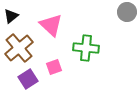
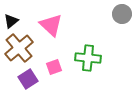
gray circle: moved 5 px left, 2 px down
black triangle: moved 5 px down
green cross: moved 2 px right, 10 px down
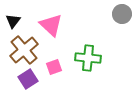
black triangle: moved 2 px right; rotated 14 degrees counterclockwise
brown cross: moved 5 px right, 2 px down
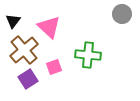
pink triangle: moved 2 px left, 2 px down
green cross: moved 3 px up
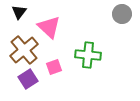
black triangle: moved 6 px right, 9 px up
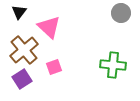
gray circle: moved 1 px left, 1 px up
green cross: moved 25 px right, 10 px down
purple square: moved 6 px left
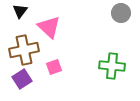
black triangle: moved 1 px right, 1 px up
brown cross: rotated 28 degrees clockwise
green cross: moved 1 px left, 1 px down
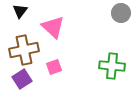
pink triangle: moved 4 px right
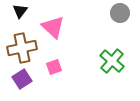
gray circle: moved 1 px left
brown cross: moved 2 px left, 2 px up
green cross: moved 5 px up; rotated 35 degrees clockwise
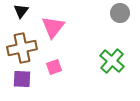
black triangle: moved 1 px right
pink triangle: rotated 25 degrees clockwise
purple square: rotated 36 degrees clockwise
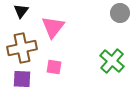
pink square: rotated 28 degrees clockwise
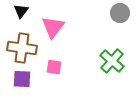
brown cross: rotated 20 degrees clockwise
